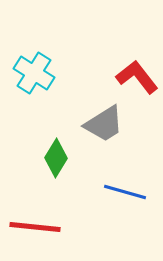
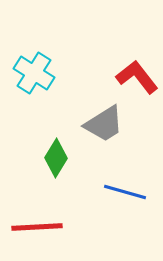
red line: moved 2 px right; rotated 9 degrees counterclockwise
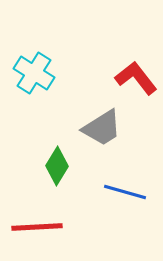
red L-shape: moved 1 px left, 1 px down
gray trapezoid: moved 2 px left, 4 px down
green diamond: moved 1 px right, 8 px down
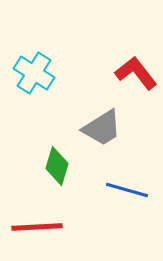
red L-shape: moved 5 px up
green diamond: rotated 15 degrees counterclockwise
blue line: moved 2 px right, 2 px up
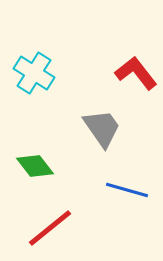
gray trapezoid: rotated 93 degrees counterclockwise
green diamond: moved 22 px left; rotated 54 degrees counterclockwise
red line: moved 13 px right, 1 px down; rotated 36 degrees counterclockwise
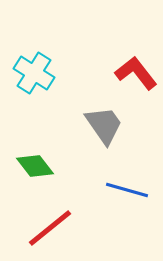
gray trapezoid: moved 2 px right, 3 px up
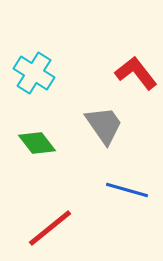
green diamond: moved 2 px right, 23 px up
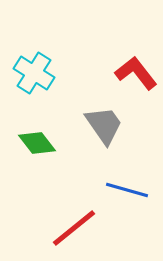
red line: moved 24 px right
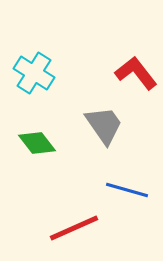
red line: rotated 15 degrees clockwise
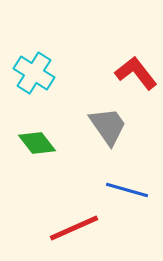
gray trapezoid: moved 4 px right, 1 px down
